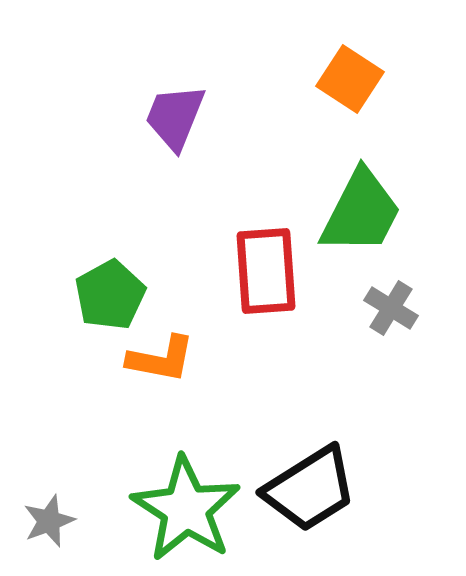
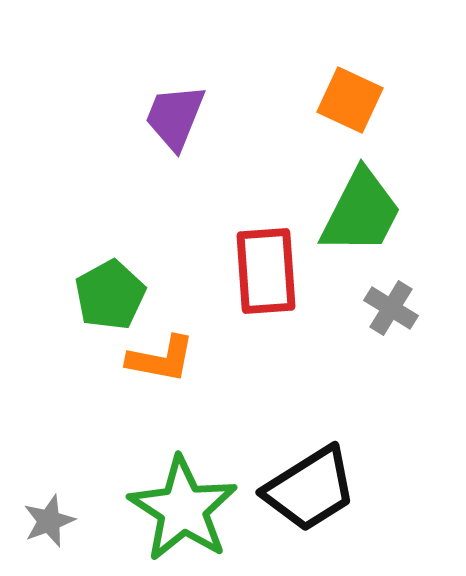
orange square: moved 21 px down; rotated 8 degrees counterclockwise
green star: moved 3 px left
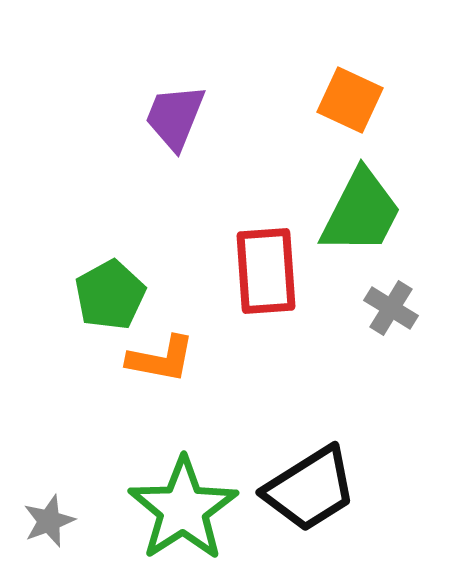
green star: rotated 6 degrees clockwise
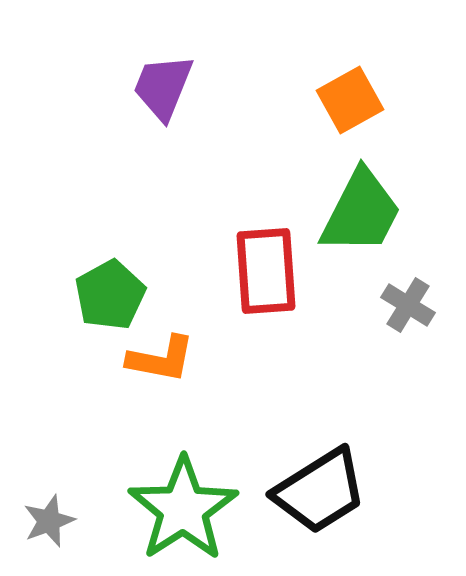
orange square: rotated 36 degrees clockwise
purple trapezoid: moved 12 px left, 30 px up
gray cross: moved 17 px right, 3 px up
black trapezoid: moved 10 px right, 2 px down
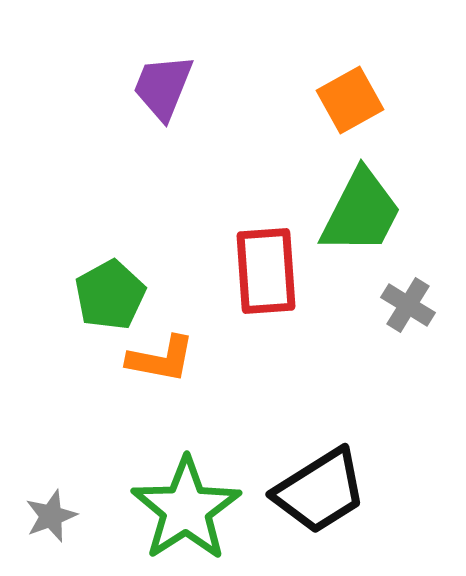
green star: moved 3 px right
gray star: moved 2 px right, 5 px up
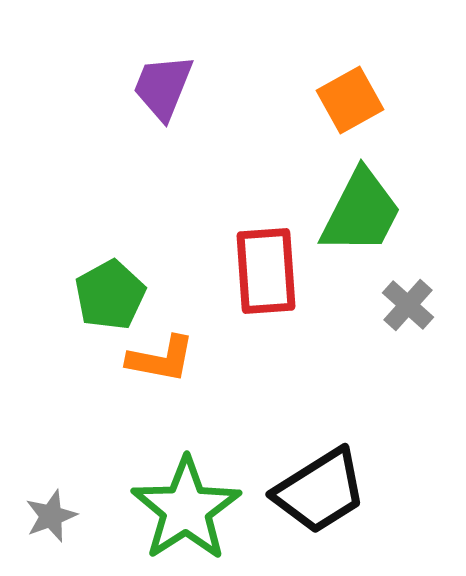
gray cross: rotated 10 degrees clockwise
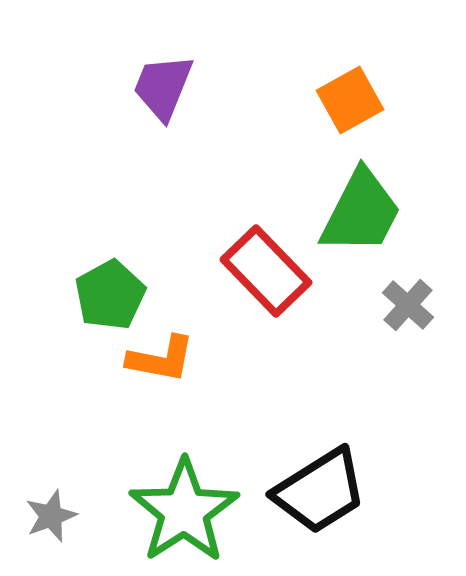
red rectangle: rotated 40 degrees counterclockwise
green star: moved 2 px left, 2 px down
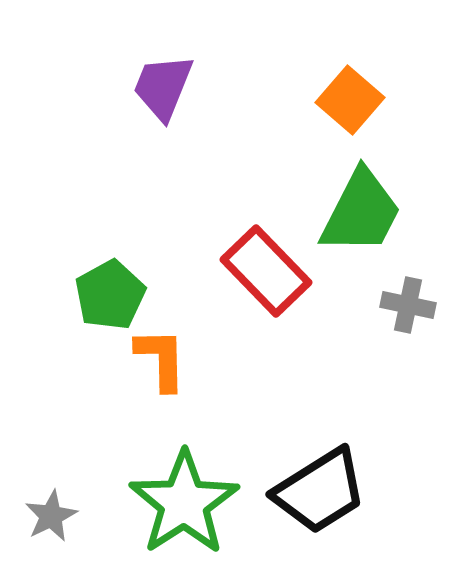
orange square: rotated 20 degrees counterclockwise
gray cross: rotated 30 degrees counterclockwise
orange L-shape: rotated 102 degrees counterclockwise
green star: moved 8 px up
gray star: rotated 6 degrees counterclockwise
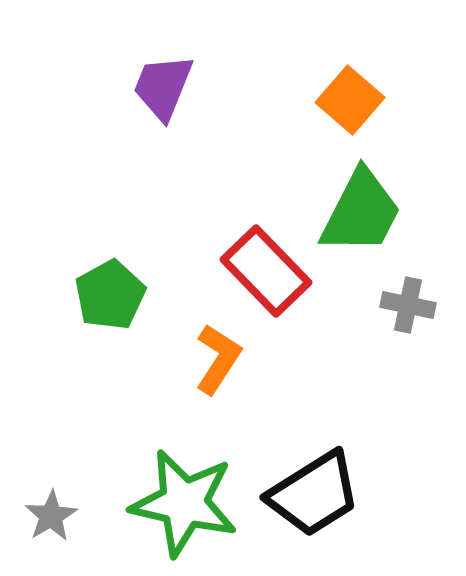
orange L-shape: moved 57 px right; rotated 34 degrees clockwise
black trapezoid: moved 6 px left, 3 px down
green star: rotated 26 degrees counterclockwise
gray star: rotated 4 degrees counterclockwise
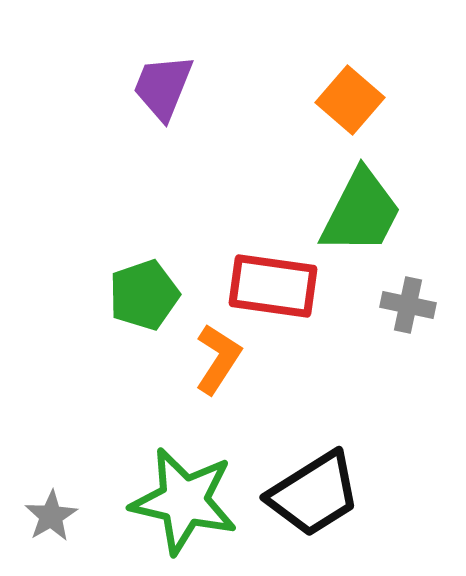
red rectangle: moved 7 px right, 15 px down; rotated 38 degrees counterclockwise
green pentagon: moved 34 px right; rotated 10 degrees clockwise
green star: moved 2 px up
